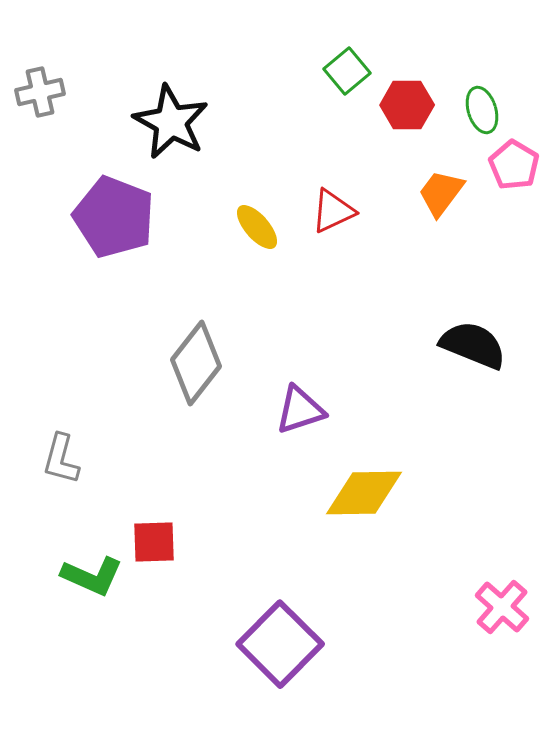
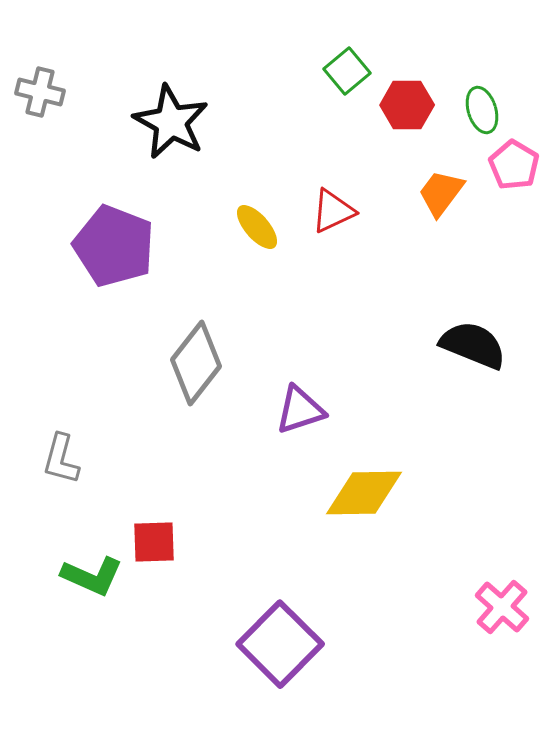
gray cross: rotated 27 degrees clockwise
purple pentagon: moved 29 px down
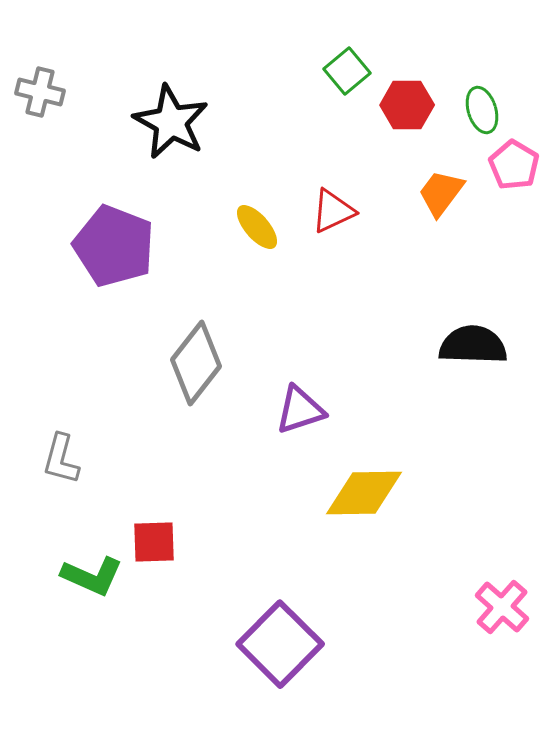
black semicircle: rotated 20 degrees counterclockwise
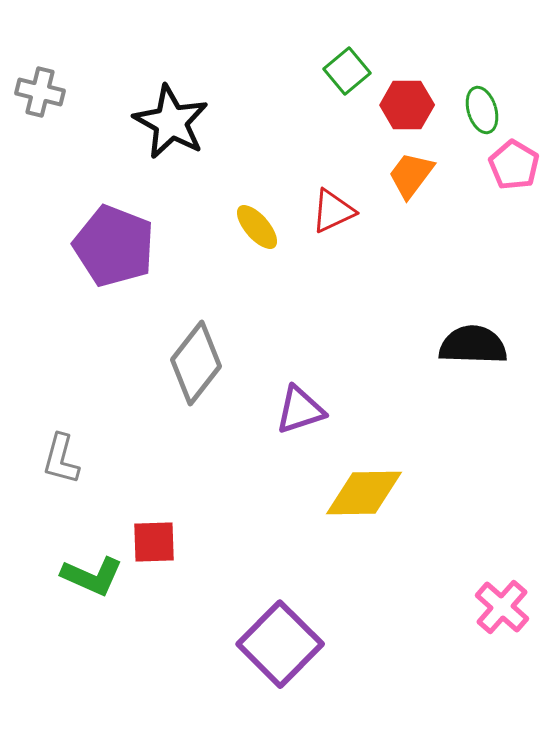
orange trapezoid: moved 30 px left, 18 px up
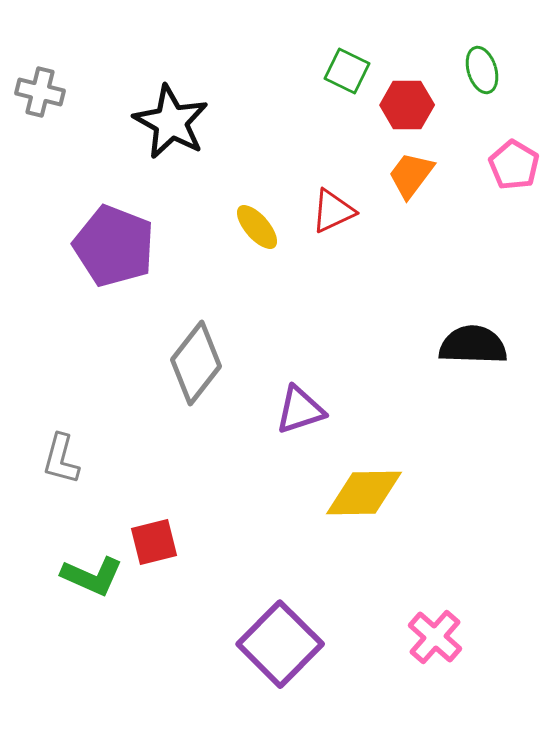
green square: rotated 24 degrees counterclockwise
green ellipse: moved 40 px up
red square: rotated 12 degrees counterclockwise
pink cross: moved 67 px left, 30 px down
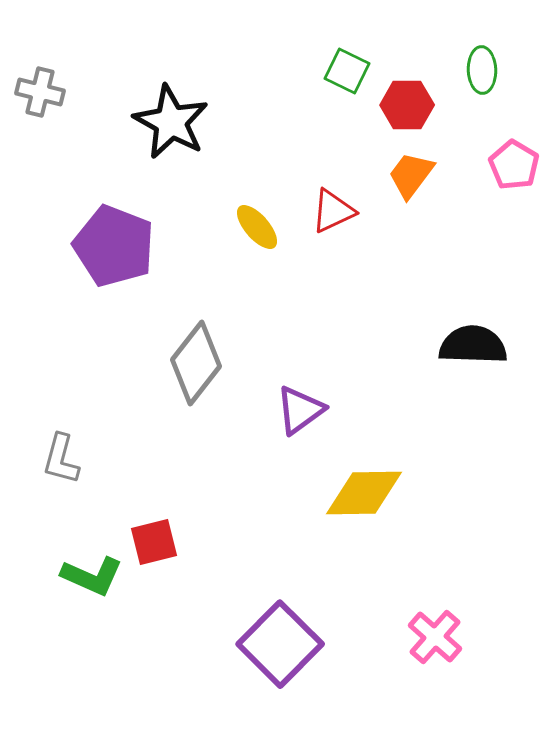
green ellipse: rotated 15 degrees clockwise
purple triangle: rotated 18 degrees counterclockwise
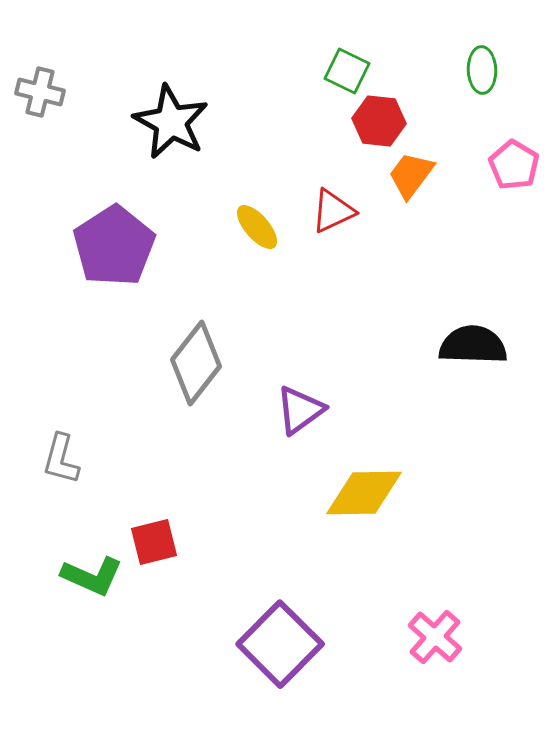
red hexagon: moved 28 px left, 16 px down; rotated 6 degrees clockwise
purple pentagon: rotated 18 degrees clockwise
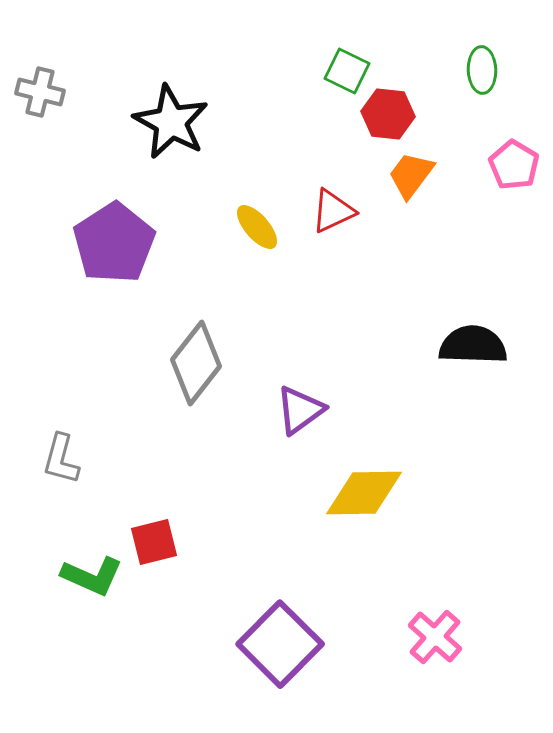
red hexagon: moved 9 px right, 7 px up
purple pentagon: moved 3 px up
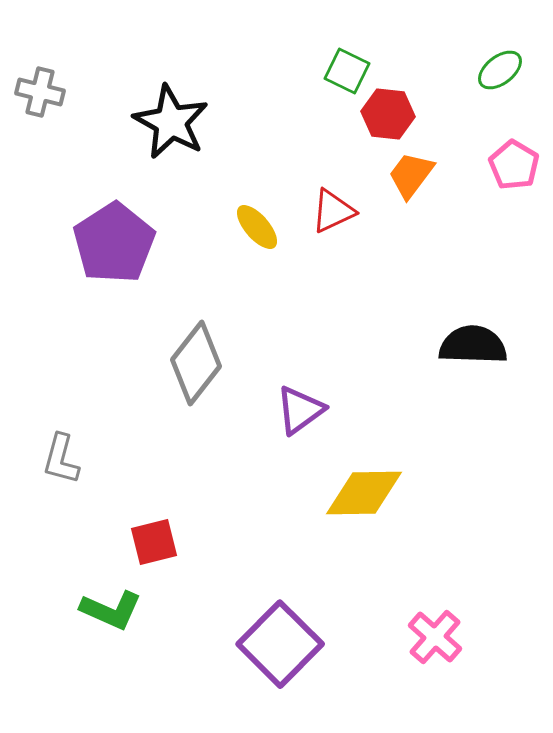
green ellipse: moved 18 px right; rotated 54 degrees clockwise
green L-shape: moved 19 px right, 34 px down
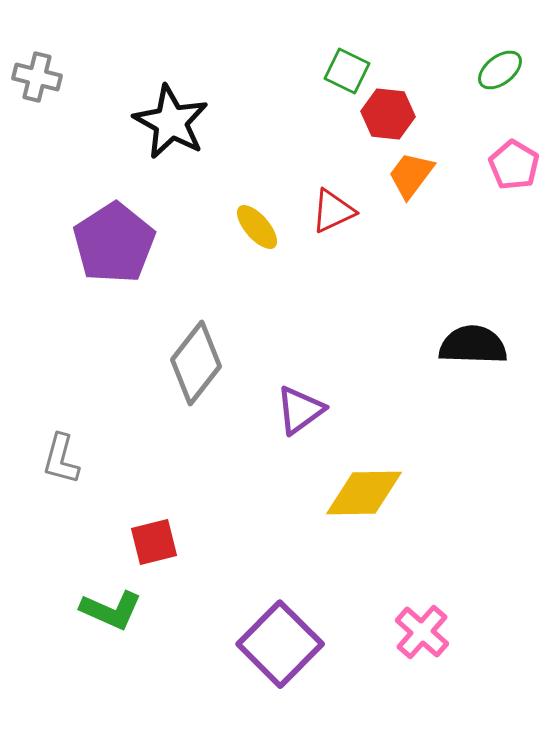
gray cross: moved 3 px left, 15 px up
pink cross: moved 13 px left, 5 px up
